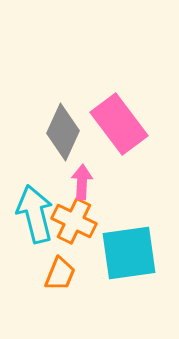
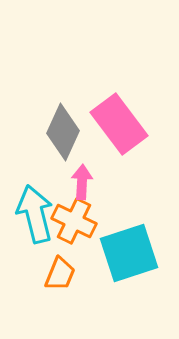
cyan square: rotated 10 degrees counterclockwise
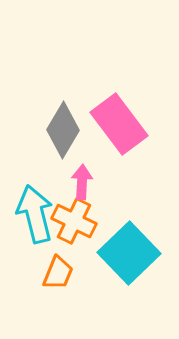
gray diamond: moved 2 px up; rotated 6 degrees clockwise
cyan square: rotated 26 degrees counterclockwise
orange trapezoid: moved 2 px left, 1 px up
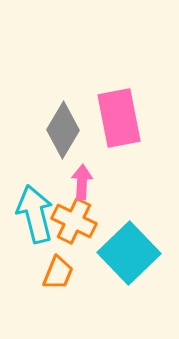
pink rectangle: moved 6 px up; rotated 26 degrees clockwise
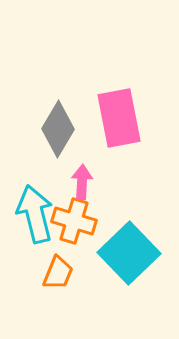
gray diamond: moved 5 px left, 1 px up
orange cross: rotated 9 degrees counterclockwise
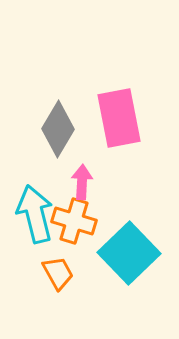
orange trapezoid: rotated 51 degrees counterclockwise
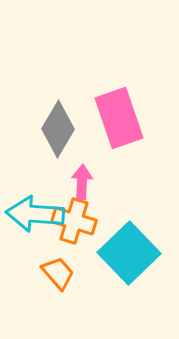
pink rectangle: rotated 8 degrees counterclockwise
cyan arrow: rotated 72 degrees counterclockwise
orange trapezoid: rotated 12 degrees counterclockwise
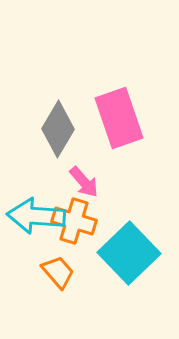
pink arrow: moved 2 px right; rotated 136 degrees clockwise
cyan arrow: moved 1 px right, 2 px down
orange trapezoid: moved 1 px up
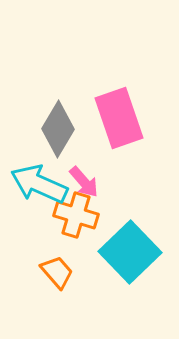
cyan arrow: moved 3 px right, 32 px up; rotated 20 degrees clockwise
orange cross: moved 2 px right, 6 px up
cyan square: moved 1 px right, 1 px up
orange trapezoid: moved 1 px left
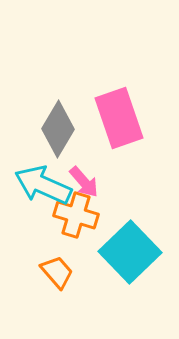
cyan arrow: moved 4 px right, 1 px down
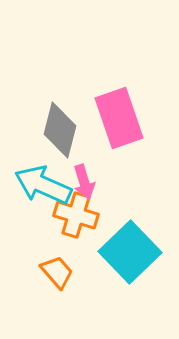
gray diamond: moved 2 px right, 1 px down; rotated 16 degrees counterclockwise
pink arrow: rotated 24 degrees clockwise
